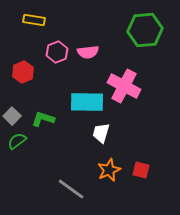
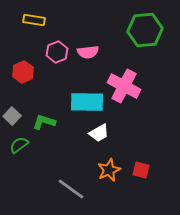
green L-shape: moved 1 px right, 3 px down
white trapezoid: moved 2 px left; rotated 135 degrees counterclockwise
green semicircle: moved 2 px right, 4 px down
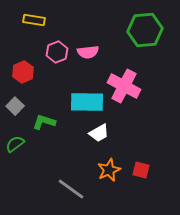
gray square: moved 3 px right, 10 px up
green semicircle: moved 4 px left, 1 px up
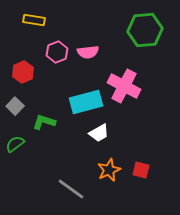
cyan rectangle: moved 1 px left; rotated 16 degrees counterclockwise
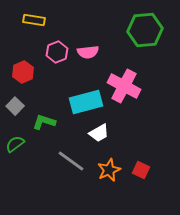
red square: rotated 12 degrees clockwise
gray line: moved 28 px up
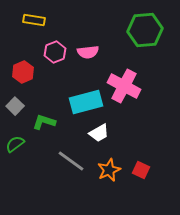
pink hexagon: moved 2 px left
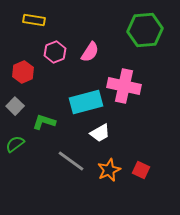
pink semicircle: moved 2 px right; rotated 50 degrees counterclockwise
pink cross: rotated 16 degrees counterclockwise
white trapezoid: moved 1 px right
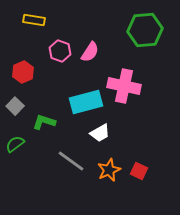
pink hexagon: moved 5 px right, 1 px up; rotated 20 degrees counterclockwise
red square: moved 2 px left, 1 px down
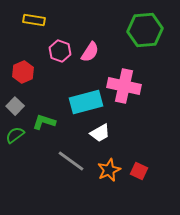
green semicircle: moved 9 px up
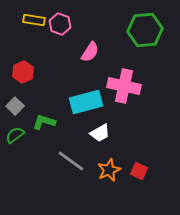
pink hexagon: moved 27 px up
